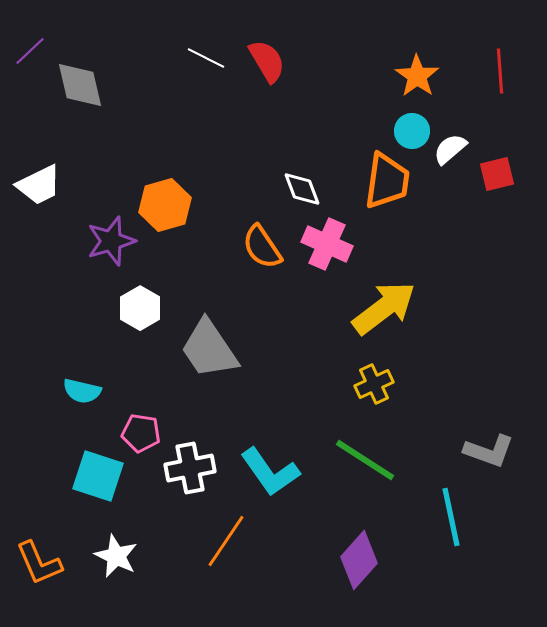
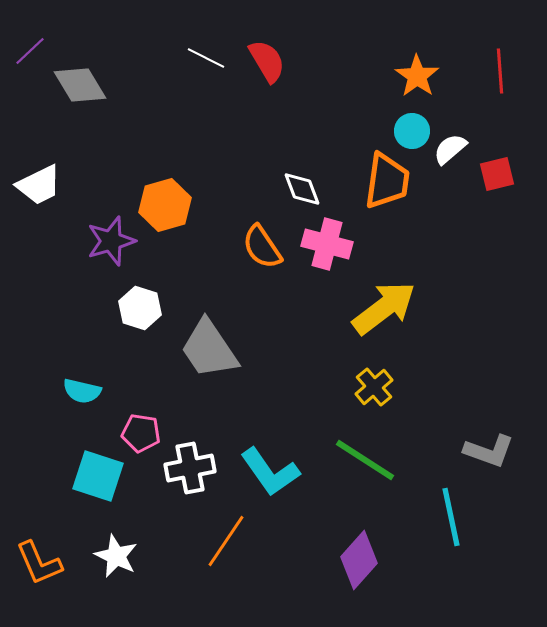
gray diamond: rotated 18 degrees counterclockwise
pink cross: rotated 9 degrees counterclockwise
white hexagon: rotated 12 degrees counterclockwise
yellow cross: moved 3 px down; rotated 15 degrees counterclockwise
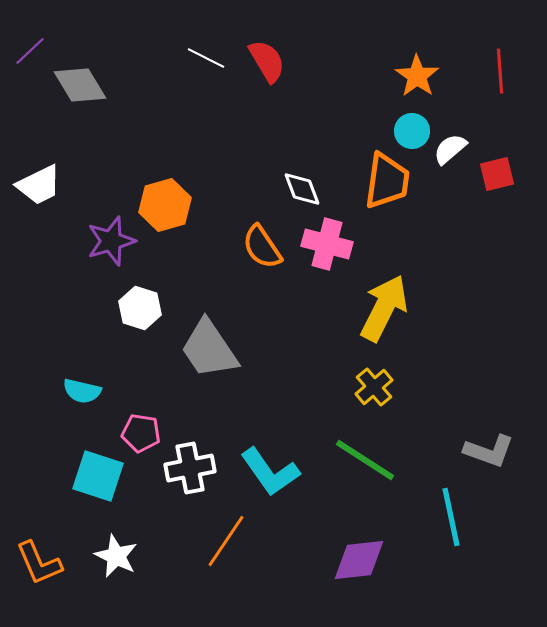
yellow arrow: rotated 26 degrees counterclockwise
purple diamond: rotated 42 degrees clockwise
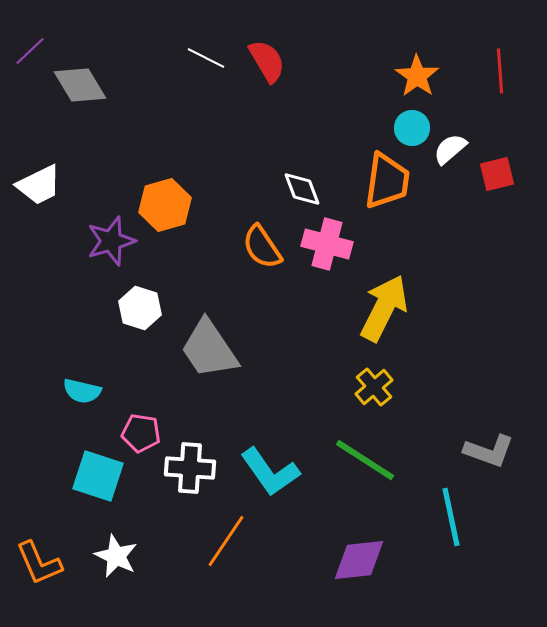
cyan circle: moved 3 px up
white cross: rotated 15 degrees clockwise
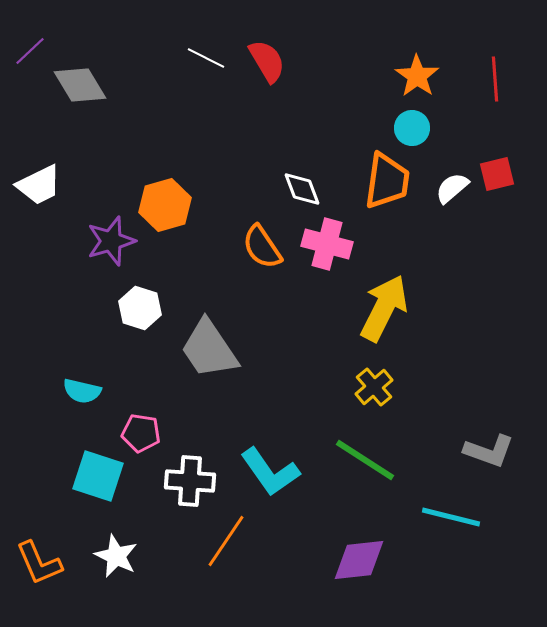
red line: moved 5 px left, 8 px down
white semicircle: moved 2 px right, 39 px down
white cross: moved 13 px down
cyan line: rotated 64 degrees counterclockwise
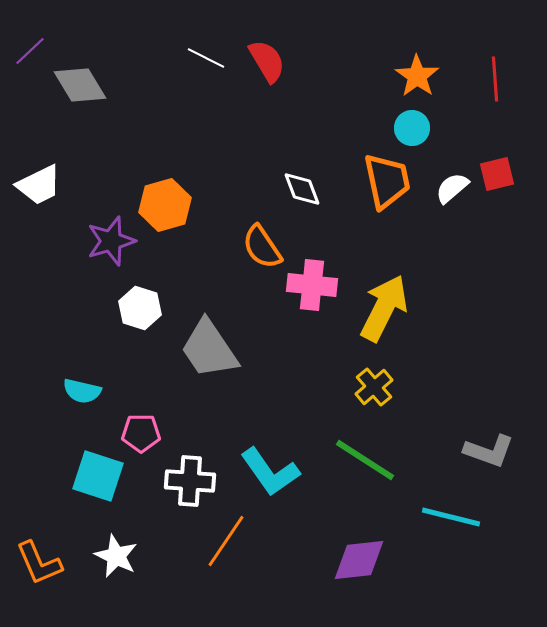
orange trapezoid: rotated 20 degrees counterclockwise
pink cross: moved 15 px left, 41 px down; rotated 9 degrees counterclockwise
pink pentagon: rotated 9 degrees counterclockwise
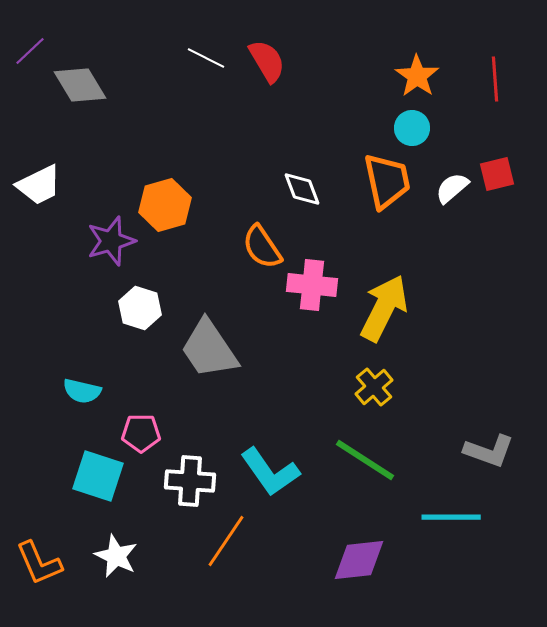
cyan line: rotated 14 degrees counterclockwise
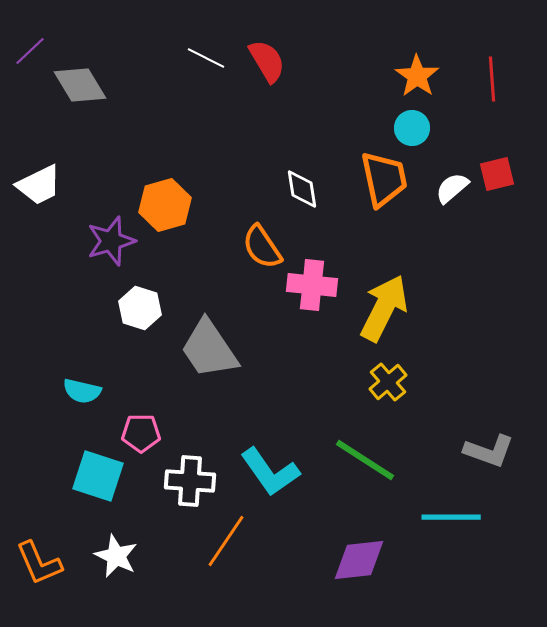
red line: moved 3 px left
orange trapezoid: moved 3 px left, 2 px up
white diamond: rotated 12 degrees clockwise
yellow cross: moved 14 px right, 5 px up
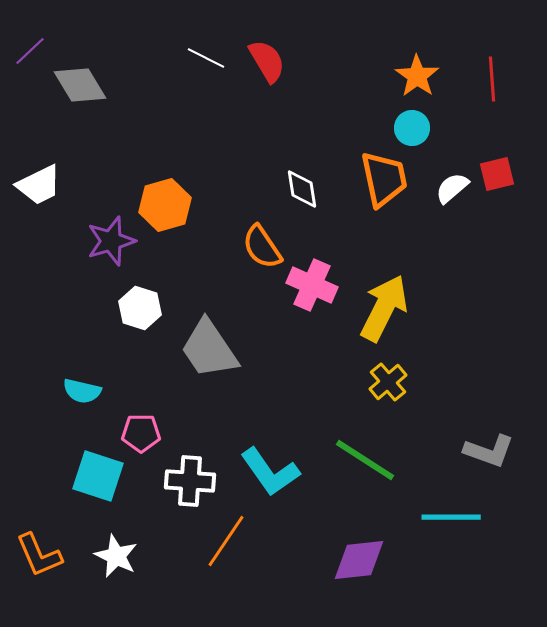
pink cross: rotated 18 degrees clockwise
orange L-shape: moved 8 px up
